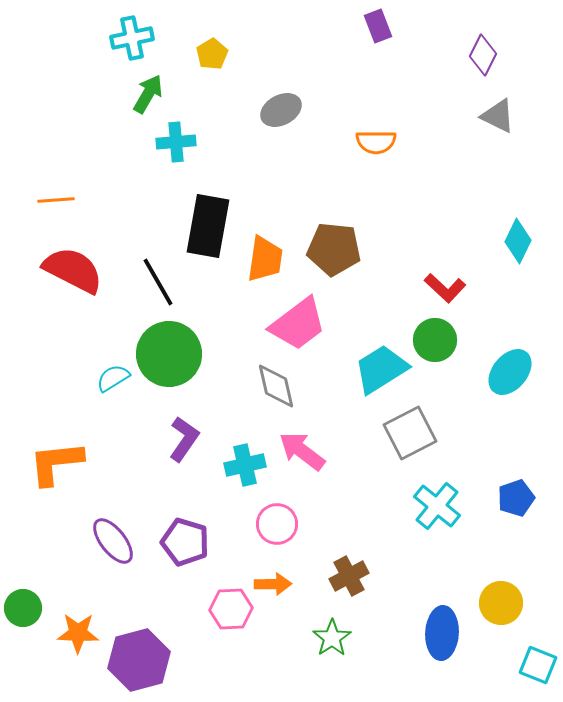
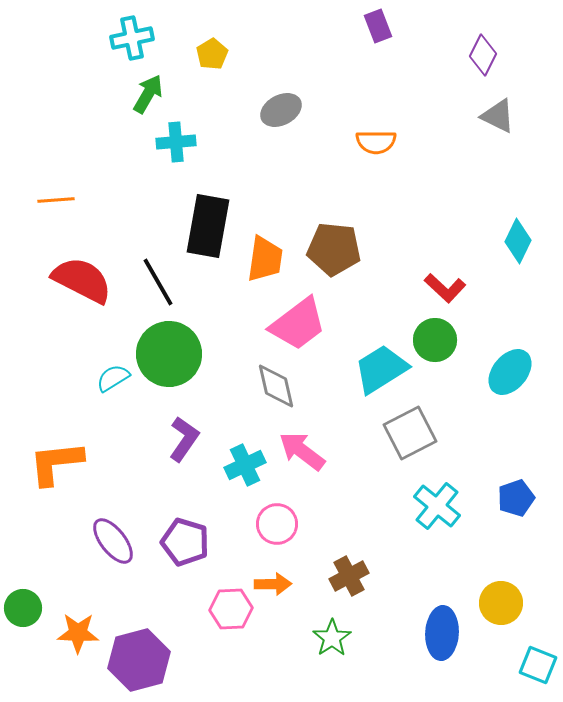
red semicircle at (73, 270): moved 9 px right, 10 px down
cyan cross at (245, 465): rotated 12 degrees counterclockwise
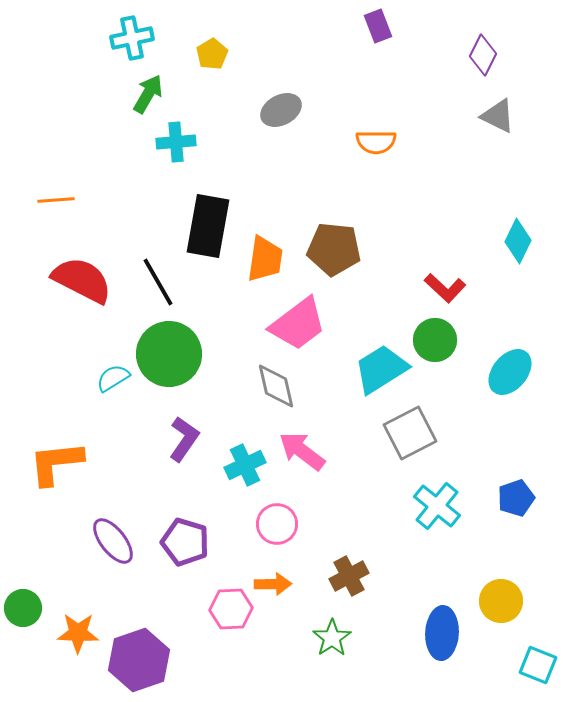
yellow circle at (501, 603): moved 2 px up
purple hexagon at (139, 660): rotated 4 degrees counterclockwise
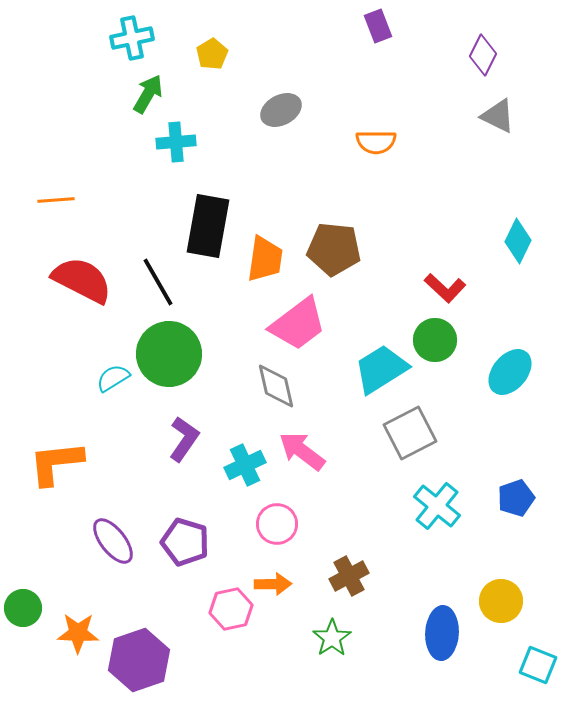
pink hexagon at (231, 609): rotated 9 degrees counterclockwise
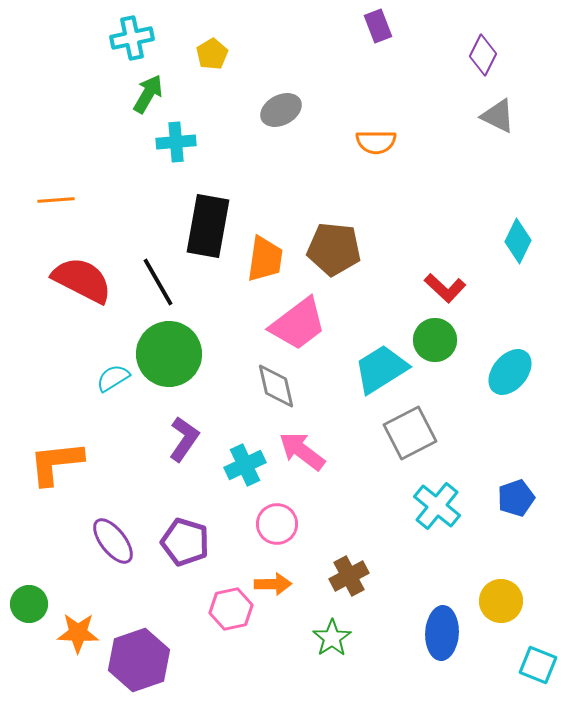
green circle at (23, 608): moved 6 px right, 4 px up
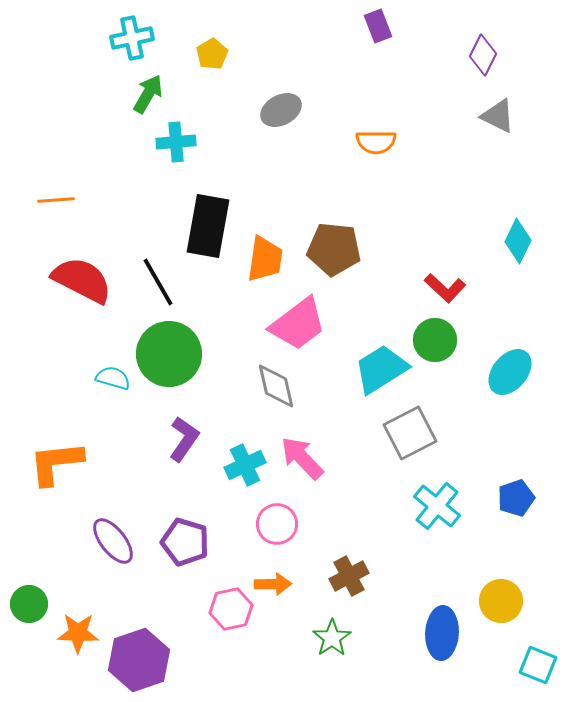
cyan semicircle at (113, 378): rotated 48 degrees clockwise
pink arrow at (302, 451): moved 7 px down; rotated 9 degrees clockwise
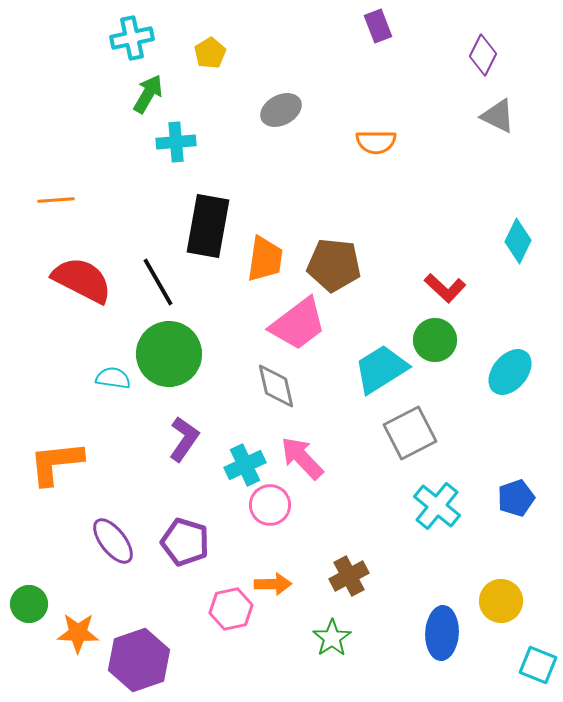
yellow pentagon at (212, 54): moved 2 px left, 1 px up
brown pentagon at (334, 249): moved 16 px down
cyan semicircle at (113, 378): rotated 8 degrees counterclockwise
pink circle at (277, 524): moved 7 px left, 19 px up
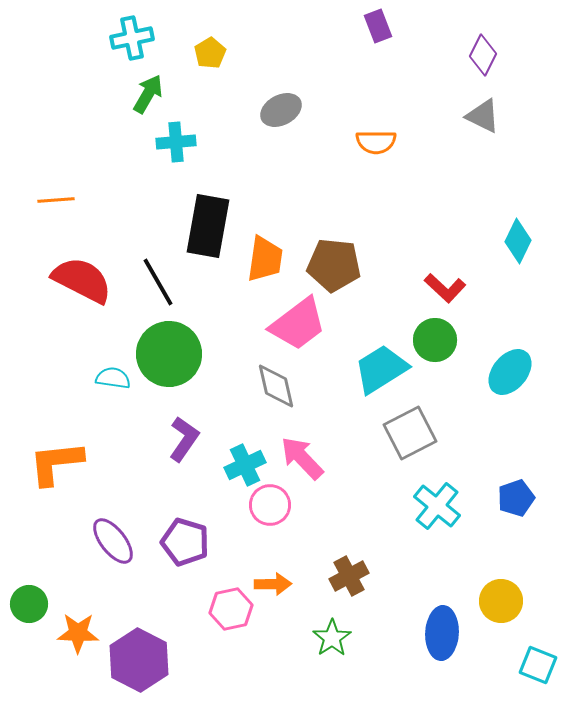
gray triangle at (498, 116): moved 15 px left
purple hexagon at (139, 660): rotated 14 degrees counterclockwise
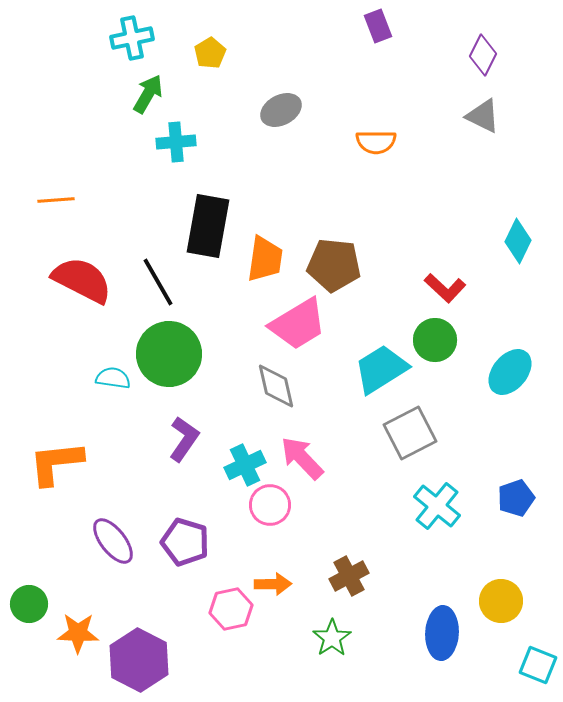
pink trapezoid at (298, 324): rotated 6 degrees clockwise
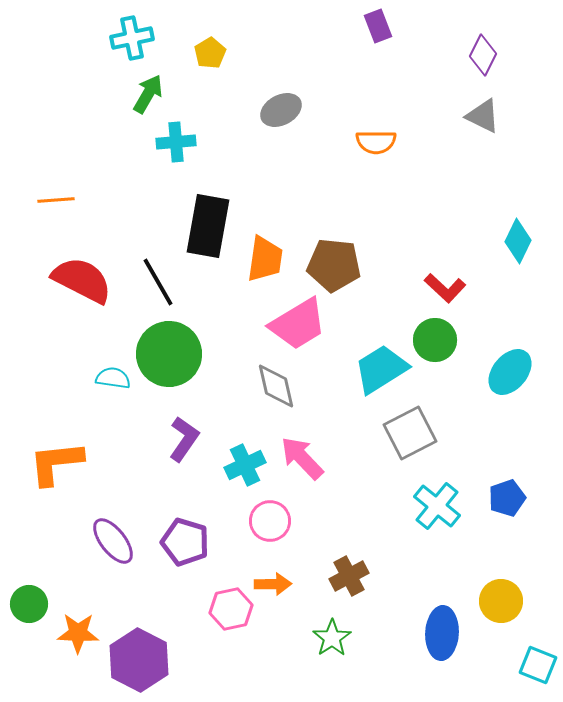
blue pentagon at (516, 498): moved 9 px left
pink circle at (270, 505): moved 16 px down
